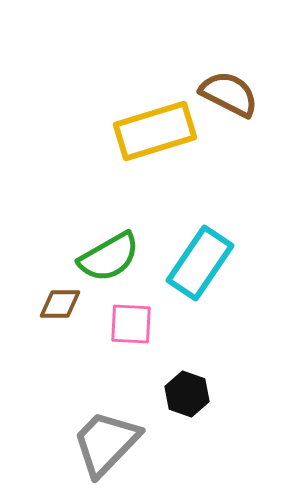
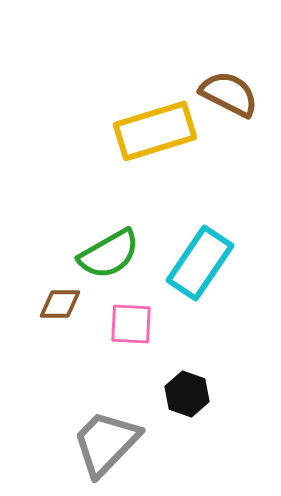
green semicircle: moved 3 px up
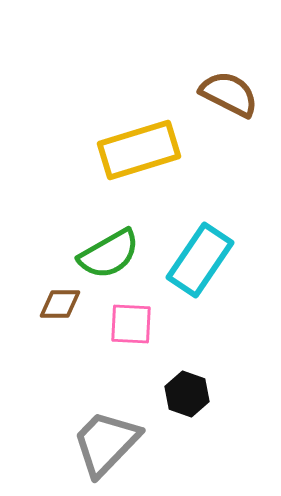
yellow rectangle: moved 16 px left, 19 px down
cyan rectangle: moved 3 px up
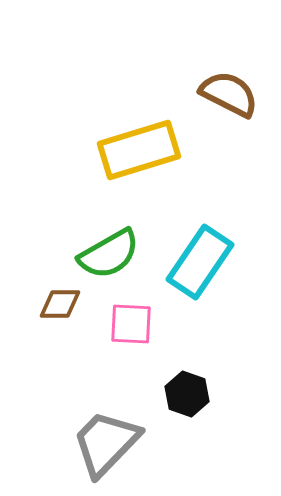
cyan rectangle: moved 2 px down
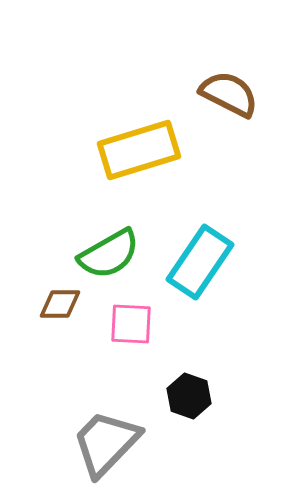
black hexagon: moved 2 px right, 2 px down
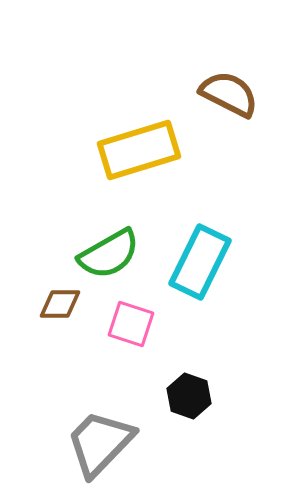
cyan rectangle: rotated 8 degrees counterclockwise
pink square: rotated 15 degrees clockwise
gray trapezoid: moved 6 px left
